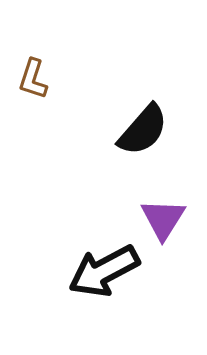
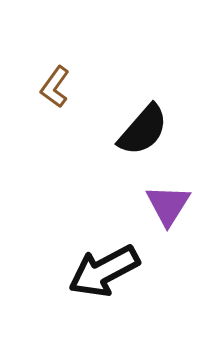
brown L-shape: moved 22 px right, 8 px down; rotated 18 degrees clockwise
purple triangle: moved 5 px right, 14 px up
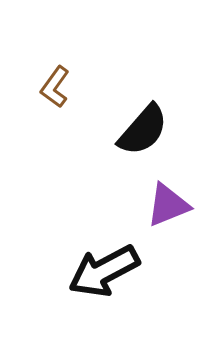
purple triangle: rotated 36 degrees clockwise
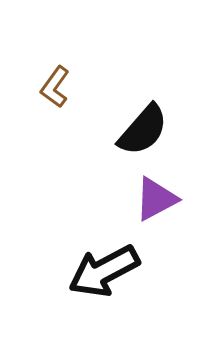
purple triangle: moved 12 px left, 6 px up; rotated 6 degrees counterclockwise
